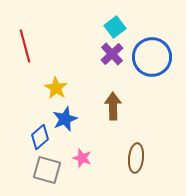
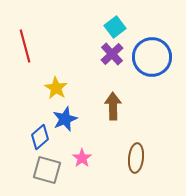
pink star: rotated 18 degrees clockwise
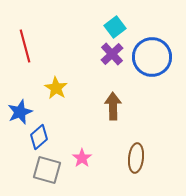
blue star: moved 45 px left, 7 px up
blue diamond: moved 1 px left
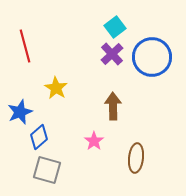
pink star: moved 12 px right, 17 px up
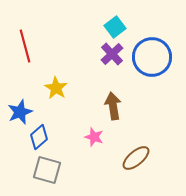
brown arrow: rotated 8 degrees counterclockwise
pink star: moved 4 px up; rotated 18 degrees counterclockwise
brown ellipse: rotated 44 degrees clockwise
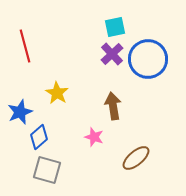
cyan square: rotated 25 degrees clockwise
blue circle: moved 4 px left, 2 px down
yellow star: moved 1 px right, 5 px down
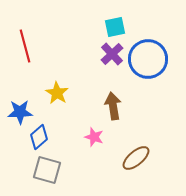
blue star: rotated 20 degrees clockwise
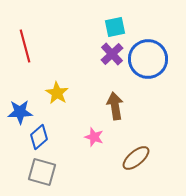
brown arrow: moved 2 px right
gray square: moved 5 px left, 2 px down
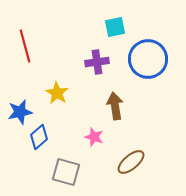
purple cross: moved 15 px left, 8 px down; rotated 35 degrees clockwise
blue star: rotated 10 degrees counterclockwise
brown ellipse: moved 5 px left, 4 px down
gray square: moved 24 px right
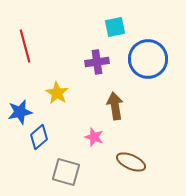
brown ellipse: rotated 64 degrees clockwise
